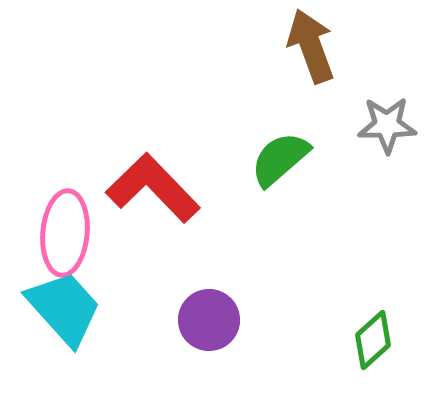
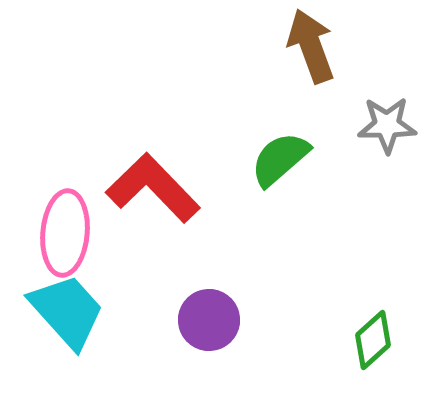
cyan trapezoid: moved 3 px right, 3 px down
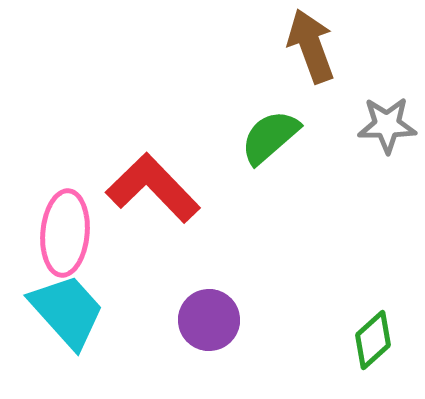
green semicircle: moved 10 px left, 22 px up
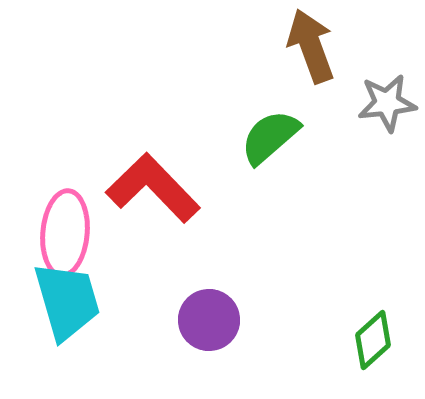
gray star: moved 22 px up; rotated 6 degrees counterclockwise
cyan trapezoid: moved 10 px up; rotated 26 degrees clockwise
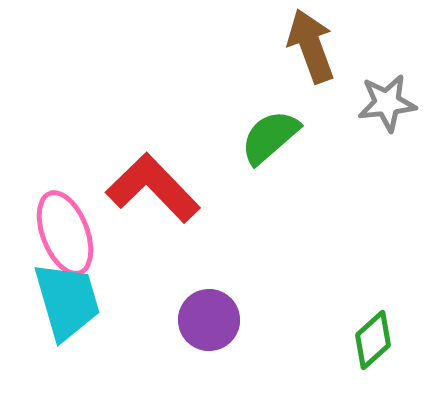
pink ellipse: rotated 26 degrees counterclockwise
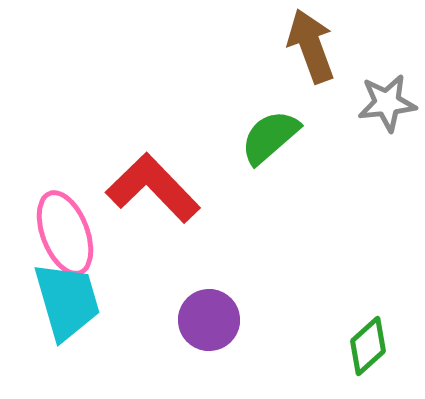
green diamond: moved 5 px left, 6 px down
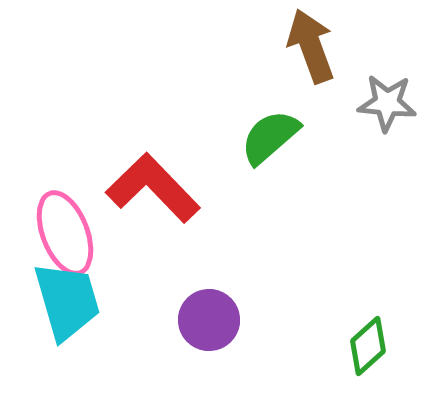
gray star: rotated 12 degrees clockwise
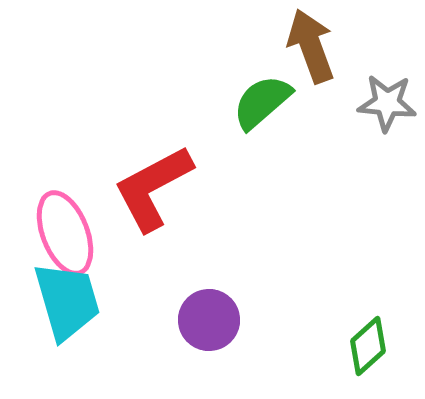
green semicircle: moved 8 px left, 35 px up
red L-shape: rotated 74 degrees counterclockwise
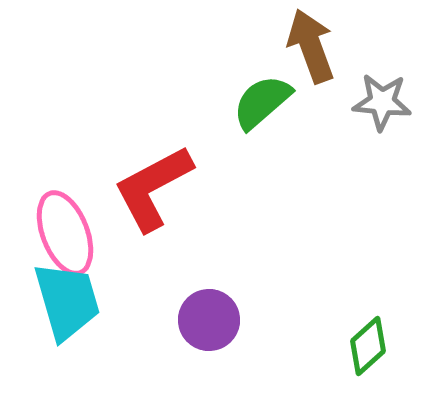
gray star: moved 5 px left, 1 px up
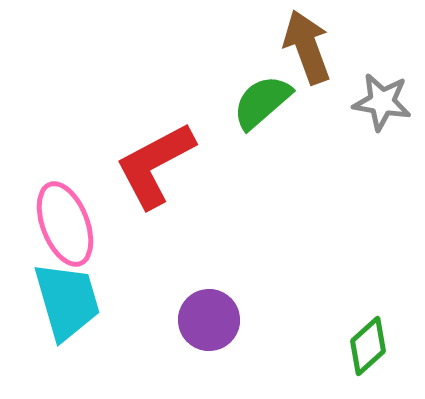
brown arrow: moved 4 px left, 1 px down
gray star: rotated 4 degrees clockwise
red L-shape: moved 2 px right, 23 px up
pink ellipse: moved 9 px up
